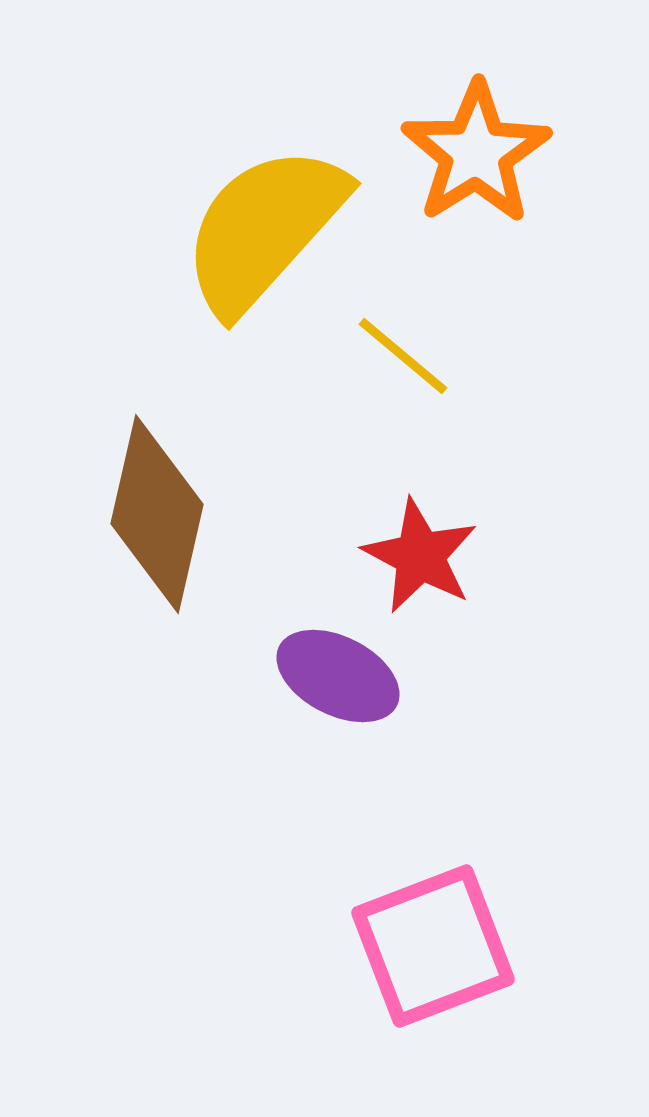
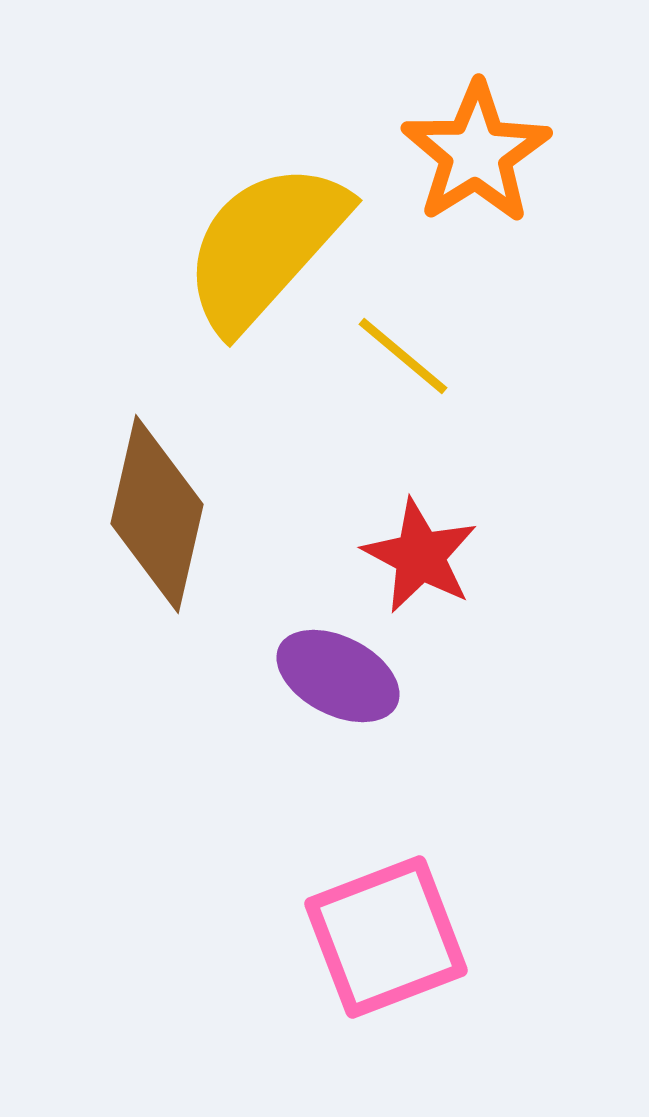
yellow semicircle: moved 1 px right, 17 px down
pink square: moved 47 px left, 9 px up
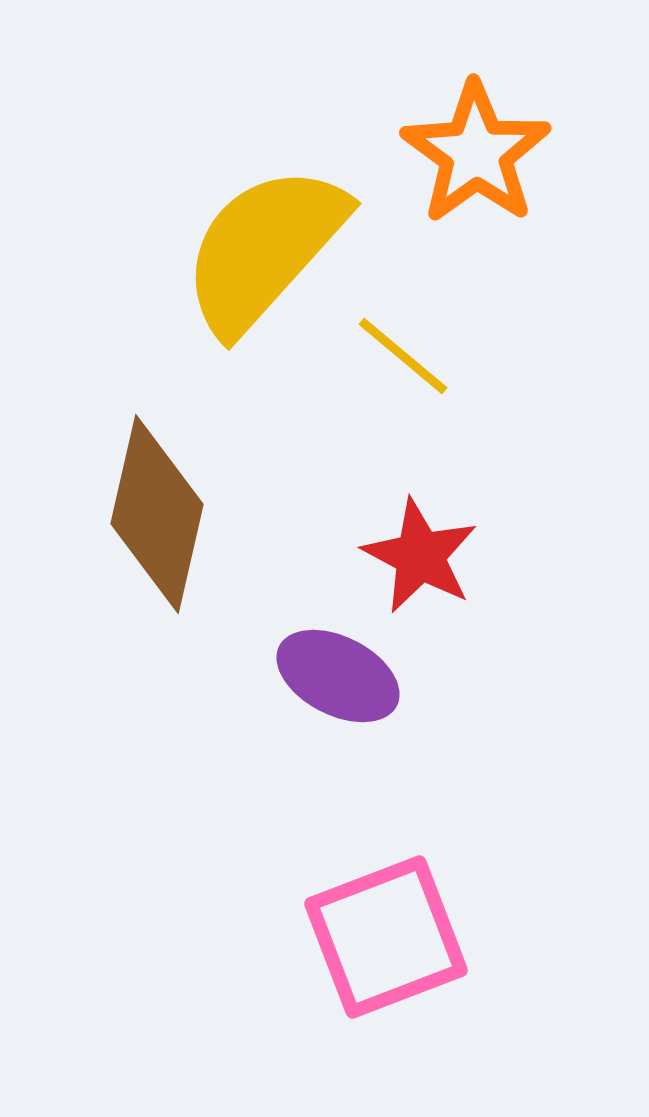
orange star: rotated 4 degrees counterclockwise
yellow semicircle: moved 1 px left, 3 px down
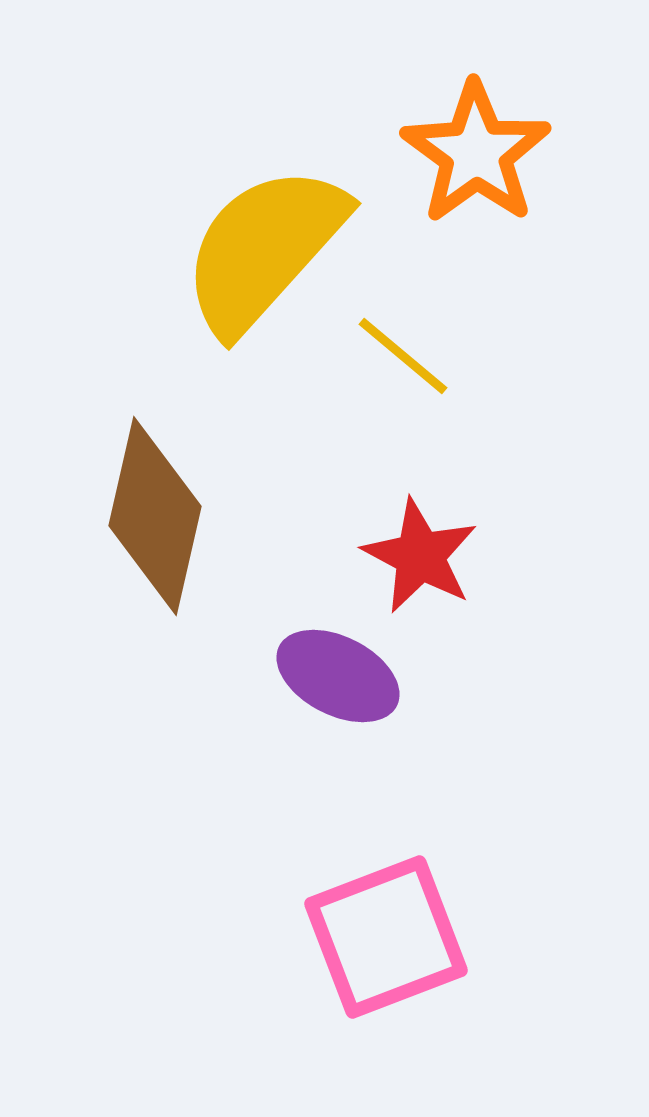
brown diamond: moved 2 px left, 2 px down
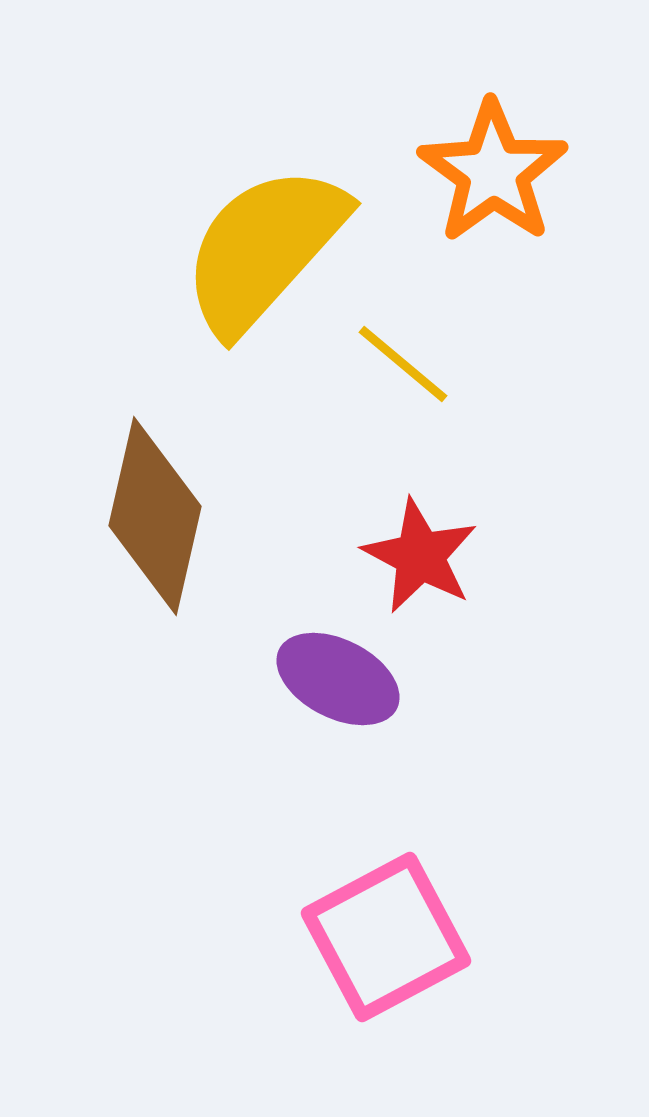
orange star: moved 17 px right, 19 px down
yellow line: moved 8 px down
purple ellipse: moved 3 px down
pink square: rotated 7 degrees counterclockwise
